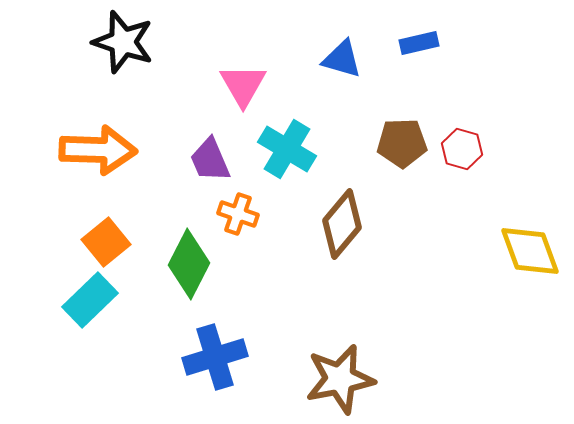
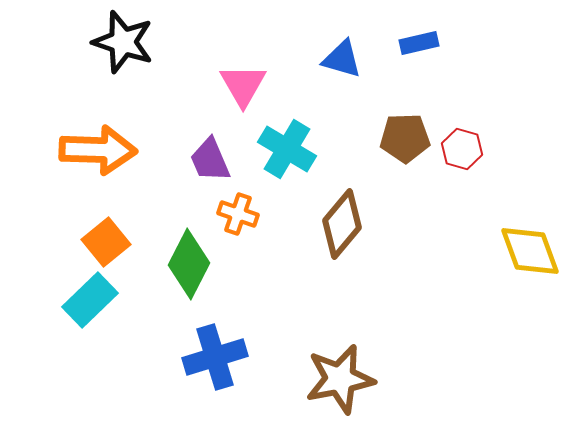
brown pentagon: moved 3 px right, 5 px up
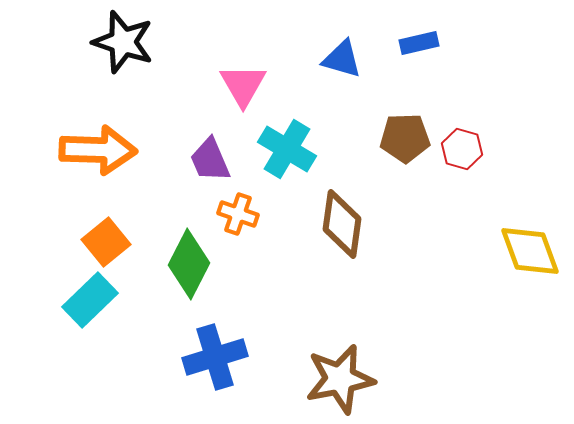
brown diamond: rotated 32 degrees counterclockwise
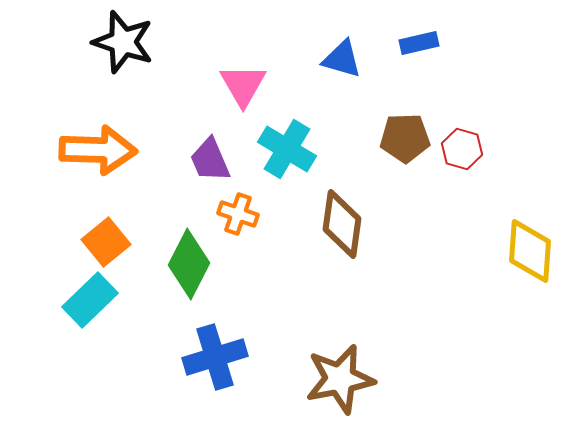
yellow diamond: rotated 24 degrees clockwise
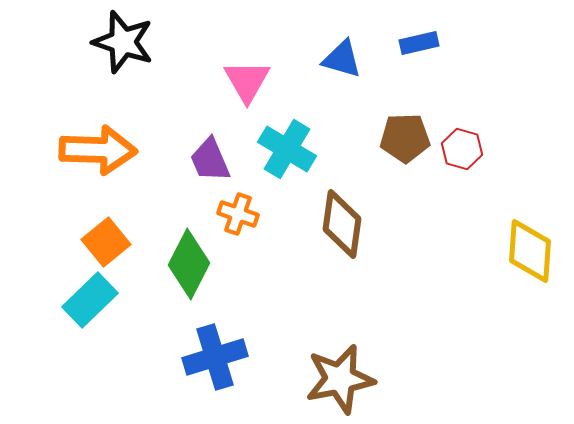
pink triangle: moved 4 px right, 4 px up
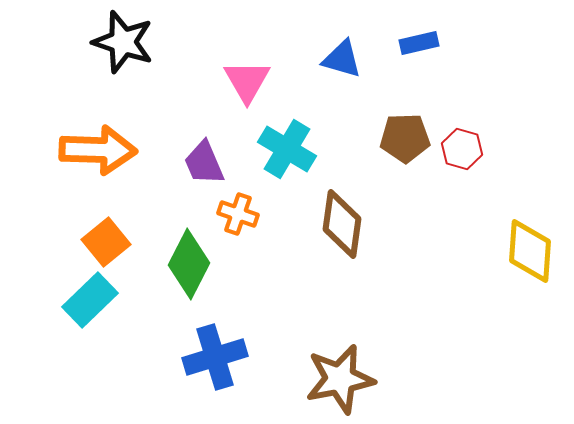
purple trapezoid: moved 6 px left, 3 px down
